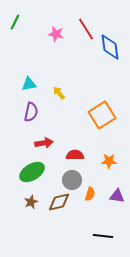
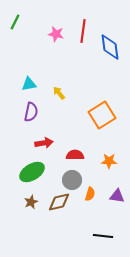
red line: moved 3 px left, 2 px down; rotated 40 degrees clockwise
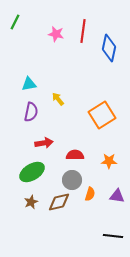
blue diamond: moved 1 px left, 1 px down; rotated 20 degrees clockwise
yellow arrow: moved 1 px left, 6 px down
black line: moved 10 px right
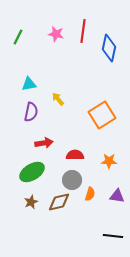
green line: moved 3 px right, 15 px down
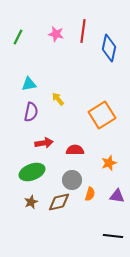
red semicircle: moved 5 px up
orange star: moved 2 px down; rotated 21 degrees counterclockwise
green ellipse: rotated 10 degrees clockwise
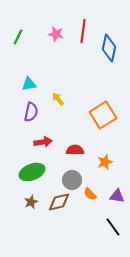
orange square: moved 1 px right
red arrow: moved 1 px left, 1 px up
orange star: moved 4 px left, 1 px up
orange semicircle: rotated 120 degrees clockwise
black line: moved 9 px up; rotated 48 degrees clockwise
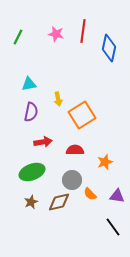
yellow arrow: rotated 152 degrees counterclockwise
orange square: moved 21 px left
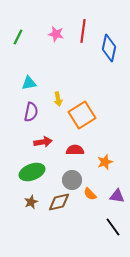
cyan triangle: moved 1 px up
